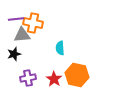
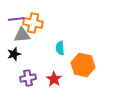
orange hexagon: moved 6 px right, 10 px up
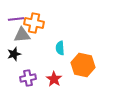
orange cross: moved 1 px right
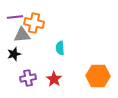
purple line: moved 1 px left, 2 px up
orange hexagon: moved 15 px right, 11 px down; rotated 10 degrees counterclockwise
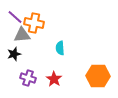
purple line: rotated 49 degrees clockwise
purple cross: rotated 28 degrees clockwise
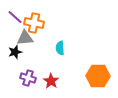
gray triangle: moved 3 px right, 3 px down
black star: moved 1 px right, 2 px up
red star: moved 3 px left, 2 px down
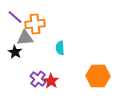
orange cross: moved 1 px right, 1 px down; rotated 18 degrees counterclockwise
black star: rotated 24 degrees counterclockwise
purple cross: moved 10 px right, 1 px down; rotated 21 degrees clockwise
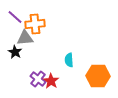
cyan semicircle: moved 9 px right, 12 px down
